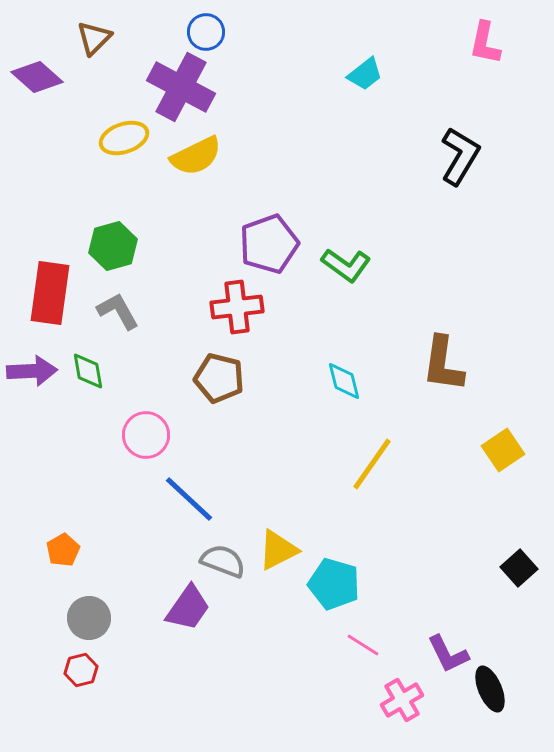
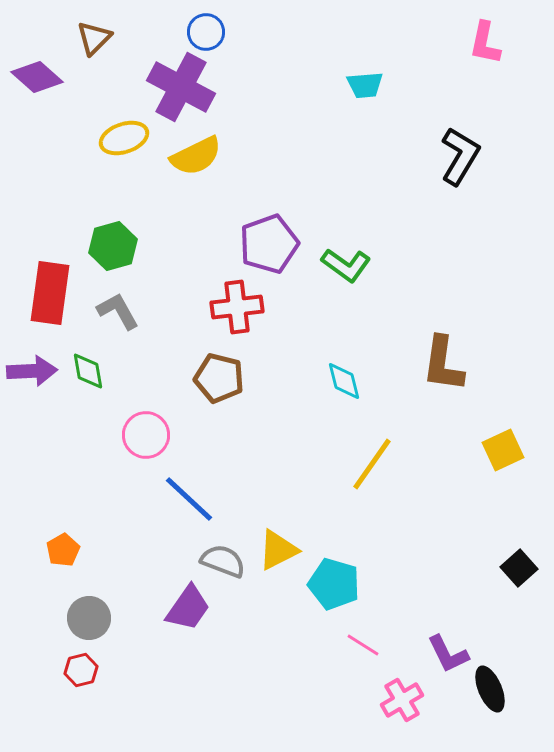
cyan trapezoid: moved 11 px down; rotated 33 degrees clockwise
yellow square: rotated 9 degrees clockwise
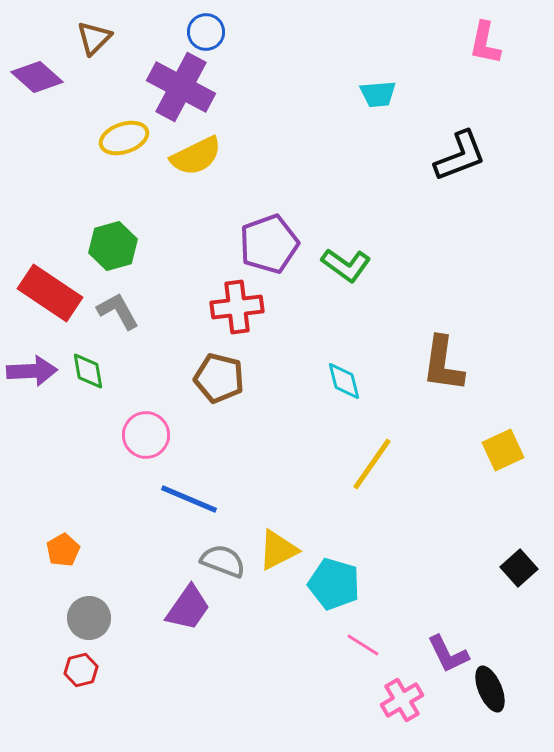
cyan trapezoid: moved 13 px right, 9 px down
black L-shape: rotated 38 degrees clockwise
red rectangle: rotated 64 degrees counterclockwise
blue line: rotated 20 degrees counterclockwise
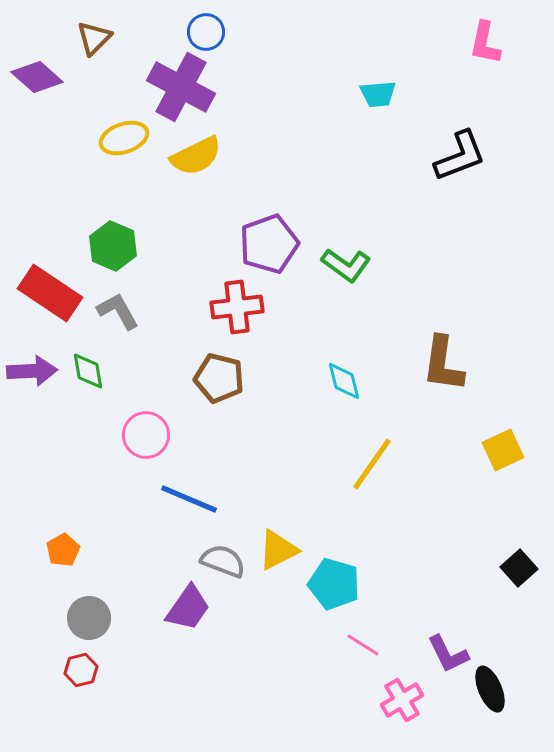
green hexagon: rotated 21 degrees counterclockwise
